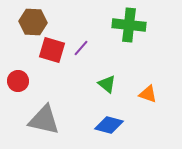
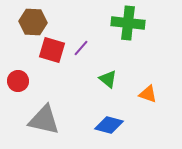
green cross: moved 1 px left, 2 px up
green triangle: moved 1 px right, 5 px up
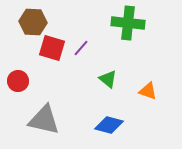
red square: moved 2 px up
orange triangle: moved 3 px up
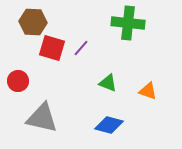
green triangle: moved 4 px down; rotated 18 degrees counterclockwise
gray triangle: moved 2 px left, 2 px up
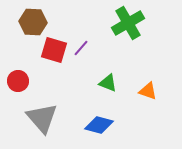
green cross: rotated 36 degrees counterclockwise
red square: moved 2 px right, 2 px down
gray triangle: rotated 36 degrees clockwise
blue diamond: moved 10 px left
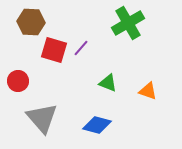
brown hexagon: moved 2 px left
blue diamond: moved 2 px left
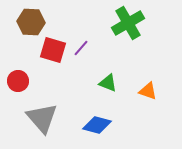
red square: moved 1 px left
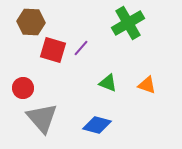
red circle: moved 5 px right, 7 px down
orange triangle: moved 1 px left, 6 px up
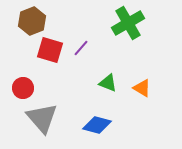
brown hexagon: moved 1 px right, 1 px up; rotated 24 degrees counterclockwise
red square: moved 3 px left
orange triangle: moved 5 px left, 3 px down; rotated 12 degrees clockwise
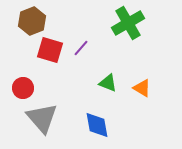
blue diamond: rotated 64 degrees clockwise
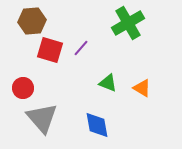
brown hexagon: rotated 16 degrees clockwise
